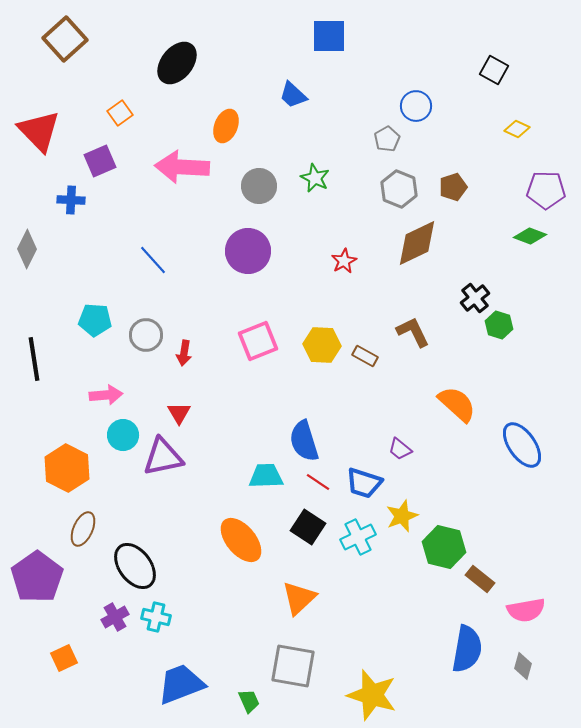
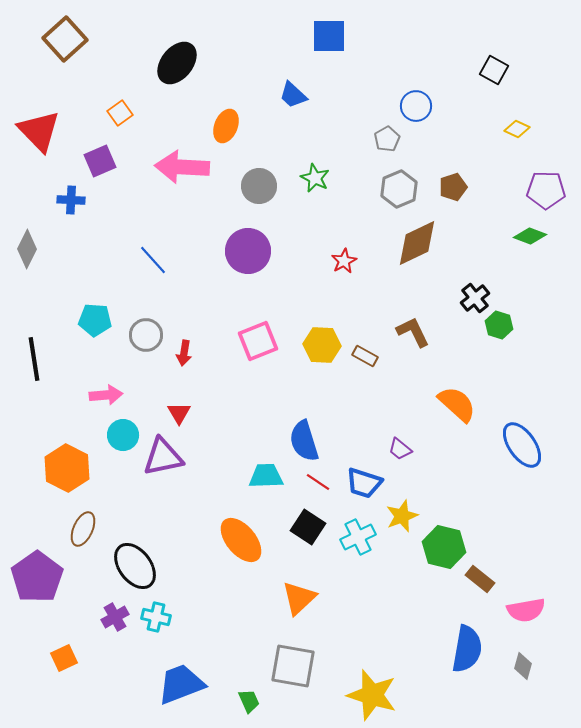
gray hexagon at (399, 189): rotated 15 degrees clockwise
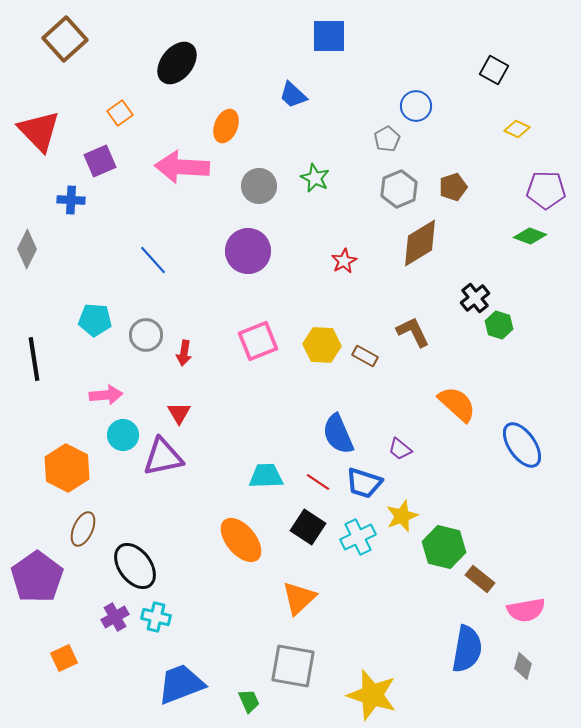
brown diamond at (417, 243): moved 3 px right; rotated 6 degrees counterclockwise
blue semicircle at (304, 441): moved 34 px right, 7 px up; rotated 6 degrees counterclockwise
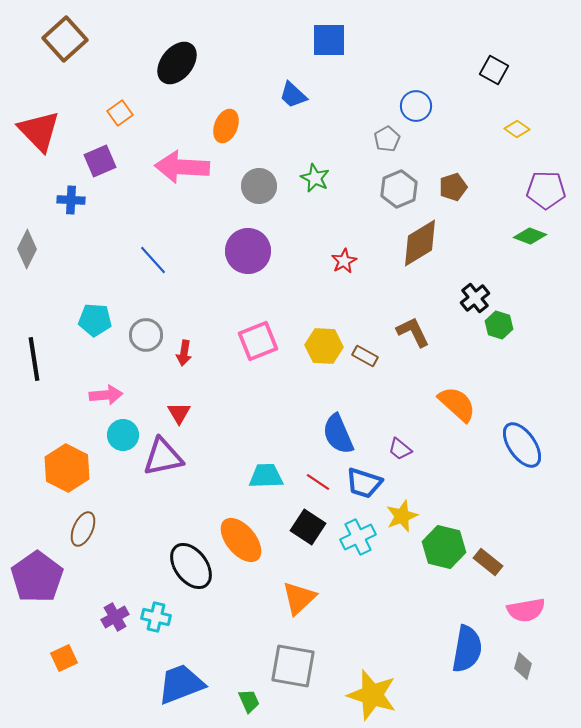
blue square at (329, 36): moved 4 px down
yellow diamond at (517, 129): rotated 10 degrees clockwise
yellow hexagon at (322, 345): moved 2 px right, 1 px down
black ellipse at (135, 566): moved 56 px right
brown rectangle at (480, 579): moved 8 px right, 17 px up
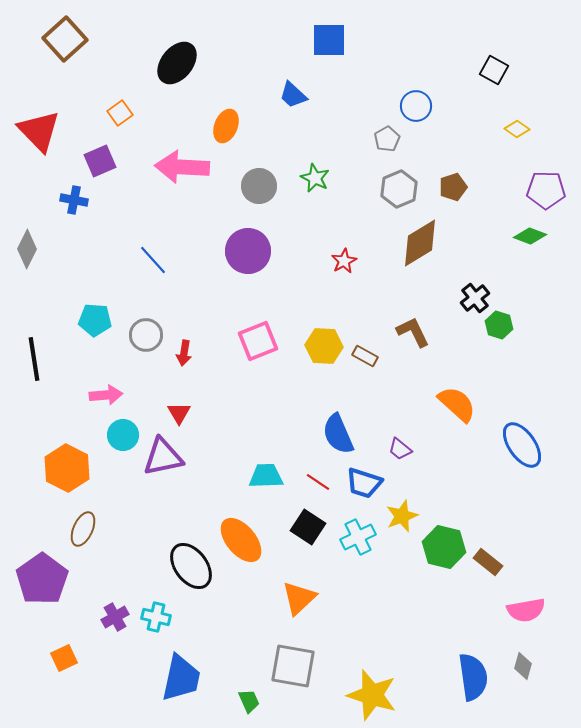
blue cross at (71, 200): moved 3 px right; rotated 8 degrees clockwise
purple pentagon at (37, 577): moved 5 px right, 2 px down
blue semicircle at (467, 649): moved 6 px right, 28 px down; rotated 18 degrees counterclockwise
blue trapezoid at (181, 684): moved 6 px up; rotated 123 degrees clockwise
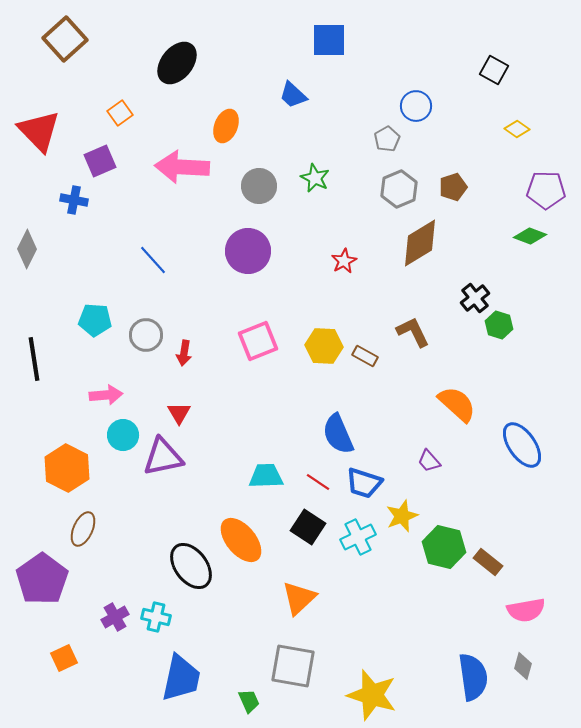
purple trapezoid at (400, 449): moved 29 px right, 12 px down; rotated 10 degrees clockwise
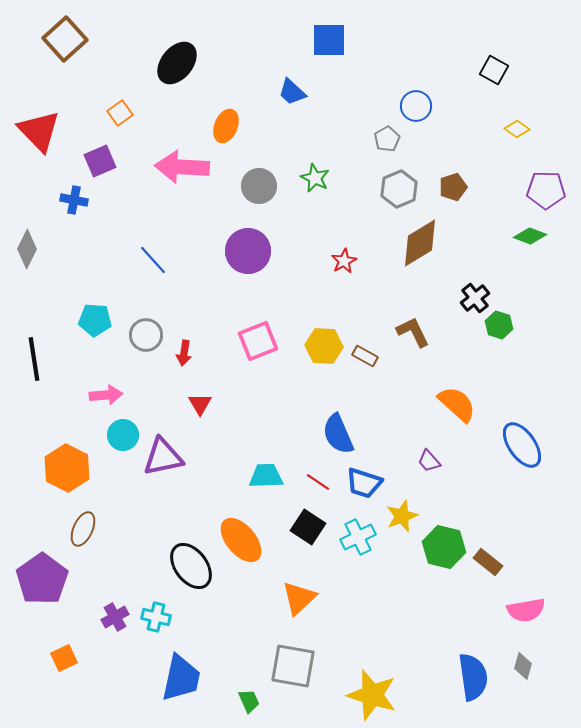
blue trapezoid at (293, 95): moved 1 px left, 3 px up
red triangle at (179, 413): moved 21 px right, 9 px up
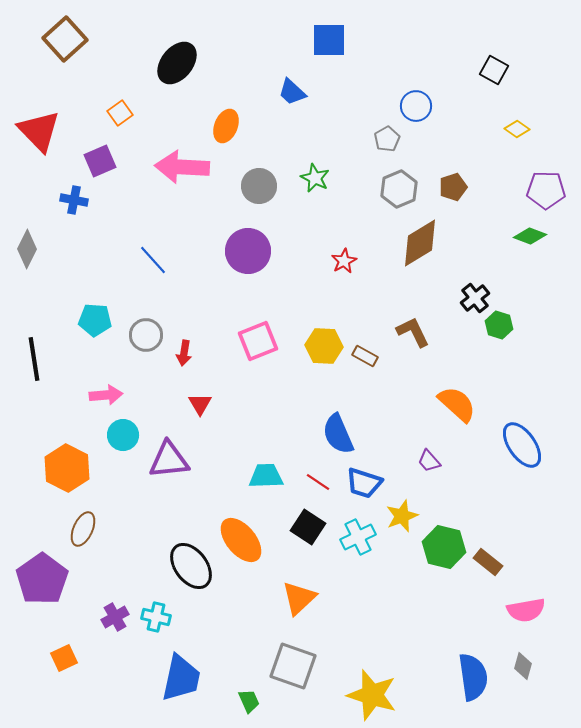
purple triangle at (163, 457): moved 6 px right, 3 px down; rotated 6 degrees clockwise
gray square at (293, 666): rotated 9 degrees clockwise
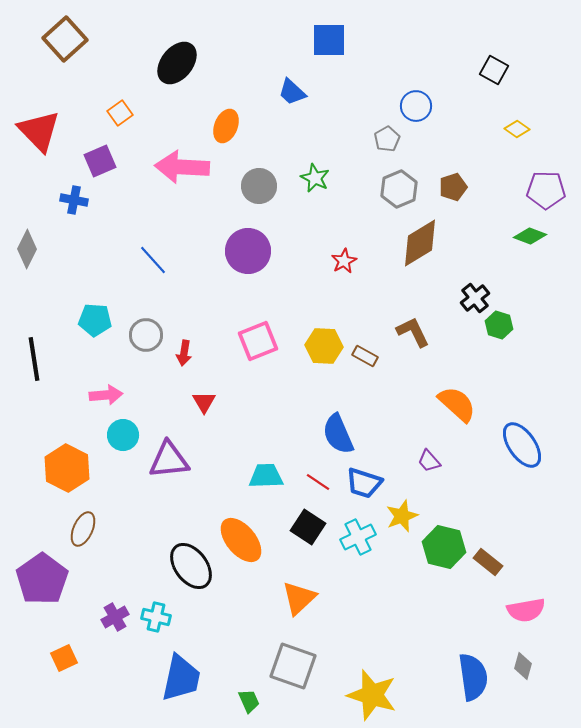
red triangle at (200, 404): moved 4 px right, 2 px up
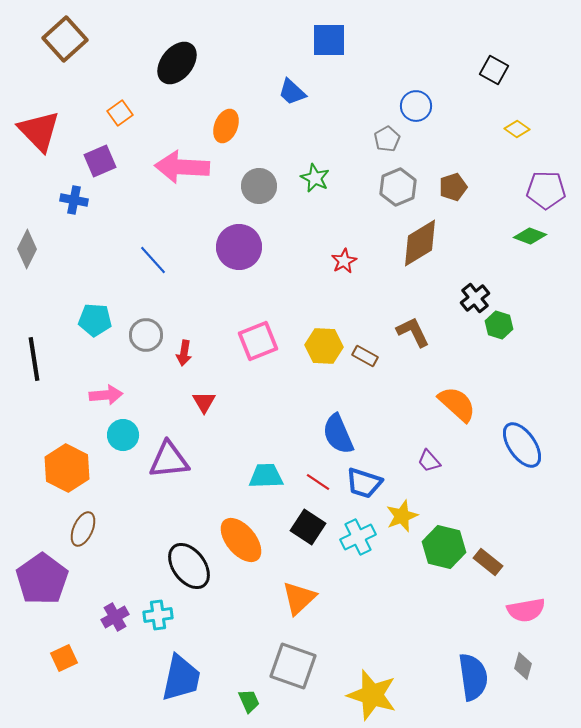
gray hexagon at (399, 189): moved 1 px left, 2 px up
purple circle at (248, 251): moved 9 px left, 4 px up
black ellipse at (191, 566): moved 2 px left
cyan cross at (156, 617): moved 2 px right, 2 px up; rotated 20 degrees counterclockwise
